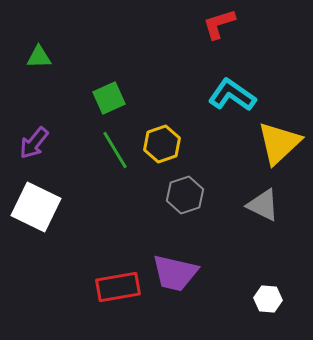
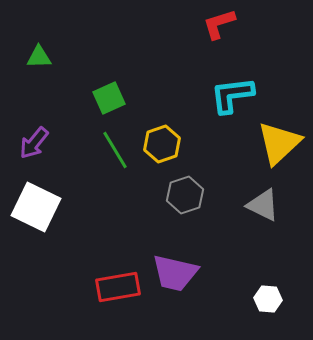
cyan L-shape: rotated 42 degrees counterclockwise
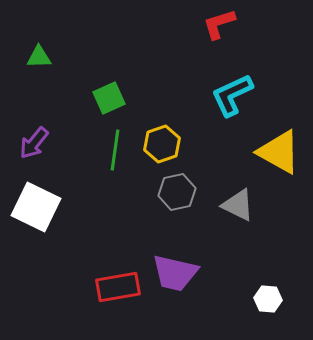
cyan L-shape: rotated 18 degrees counterclockwise
yellow triangle: moved 9 px down; rotated 48 degrees counterclockwise
green line: rotated 39 degrees clockwise
gray hexagon: moved 8 px left, 3 px up; rotated 6 degrees clockwise
gray triangle: moved 25 px left
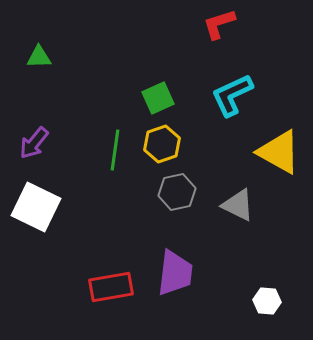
green square: moved 49 px right
purple trapezoid: rotated 96 degrees counterclockwise
red rectangle: moved 7 px left
white hexagon: moved 1 px left, 2 px down
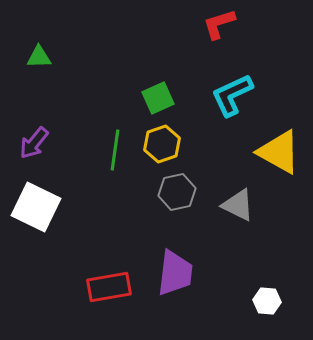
red rectangle: moved 2 px left
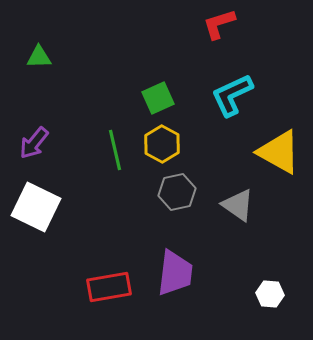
yellow hexagon: rotated 12 degrees counterclockwise
green line: rotated 21 degrees counterclockwise
gray triangle: rotated 9 degrees clockwise
white hexagon: moved 3 px right, 7 px up
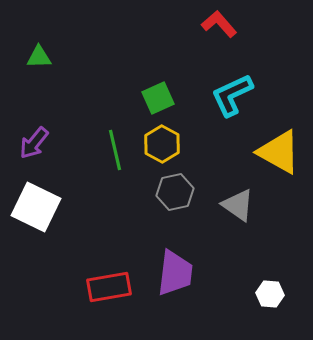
red L-shape: rotated 66 degrees clockwise
gray hexagon: moved 2 px left
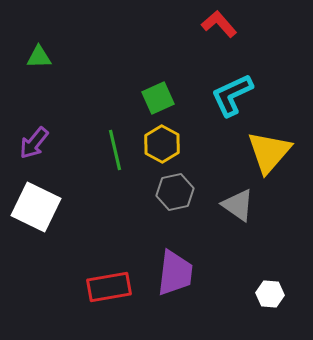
yellow triangle: moved 10 px left; rotated 42 degrees clockwise
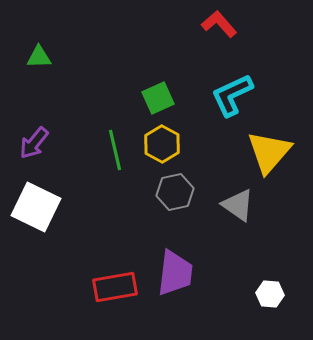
red rectangle: moved 6 px right
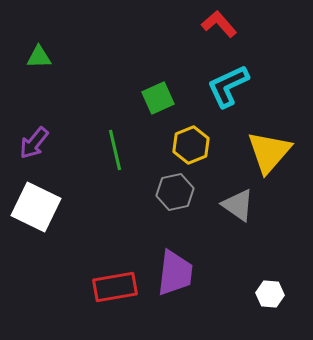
cyan L-shape: moved 4 px left, 9 px up
yellow hexagon: moved 29 px right, 1 px down; rotated 9 degrees clockwise
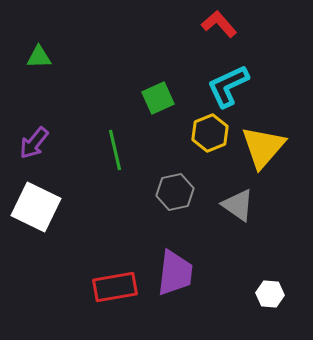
yellow hexagon: moved 19 px right, 12 px up
yellow triangle: moved 6 px left, 5 px up
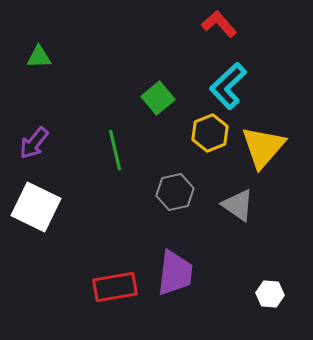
cyan L-shape: rotated 18 degrees counterclockwise
green square: rotated 16 degrees counterclockwise
